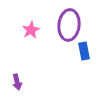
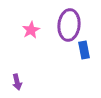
blue rectangle: moved 1 px up
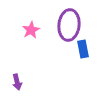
blue rectangle: moved 1 px left, 1 px up
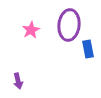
blue rectangle: moved 5 px right
purple arrow: moved 1 px right, 1 px up
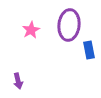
blue rectangle: moved 1 px right, 1 px down
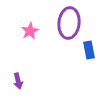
purple ellipse: moved 2 px up
pink star: moved 1 px left, 1 px down
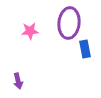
pink star: rotated 24 degrees clockwise
blue rectangle: moved 4 px left, 1 px up
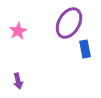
purple ellipse: rotated 24 degrees clockwise
pink star: moved 12 px left; rotated 24 degrees counterclockwise
